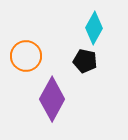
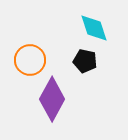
cyan diamond: rotated 48 degrees counterclockwise
orange circle: moved 4 px right, 4 px down
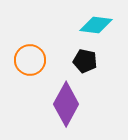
cyan diamond: moved 2 px right, 3 px up; rotated 64 degrees counterclockwise
purple diamond: moved 14 px right, 5 px down
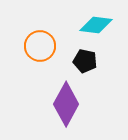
orange circle: moved 10 px right, 14 px up
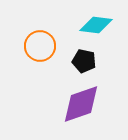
black pentagon: moved 1 px left
purple diamond: moved 15 px right; rotated 42 degrees clockwise
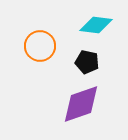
black pentagon: moved 3 px right, 1 px down
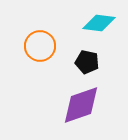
cyan diamond: moved 3 px right, 2 px up
purple diamond: moved 1 px down
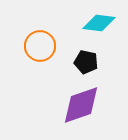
black pentagon: moved 1 px left
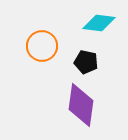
orange circle: moved 2 px right
purple diamond: rotated 63 degrees counterclockwise
